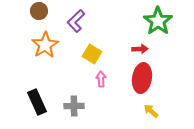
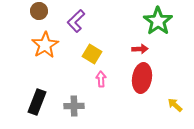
black rectangle: rotated 45 degrees clockwise
yellow arrow: moved 24 px right, 6 px up
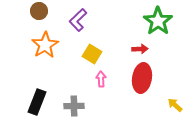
purple L-shape: moved 2 px right, 1 px up
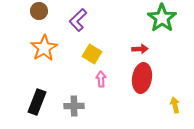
green star: moved 4 px right, 3 px up
orange star: moved 1 px left, 3 px down
yellow arrow: rotated 35 degrees clockwise
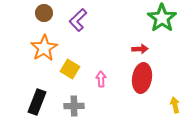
brown circle: moved 5 px right, 2 px down
yellow square: moved 22 px left, 15 px down
